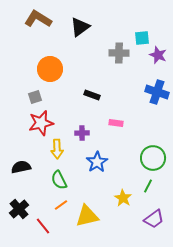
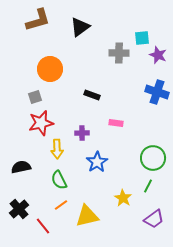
brown L-shape: moved 1 px down; rotated 132 degrees clockwise
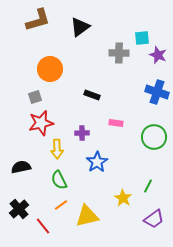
green circle: moved 1 px right, 21 px up
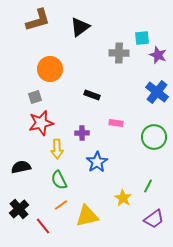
blue cross: rotated 20 degrees clockwise
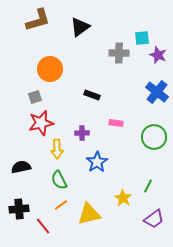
black cross: rotated 36 degrees clockwise
yellow triangle: moved 2 px right, 2 px up
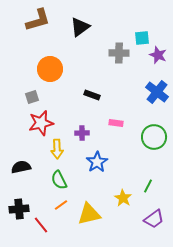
gray square: moved 3 px left
red line: moved 2 px left, 1 px up
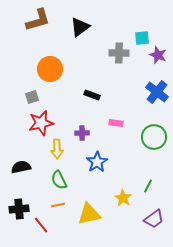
orange line: moved 3 px left; rotated 24 degrees clockwise
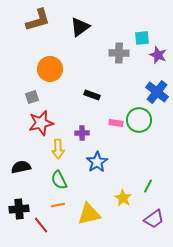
green circle: moved 15 px left, 17 px up
yellow arrow: moved 1 px right
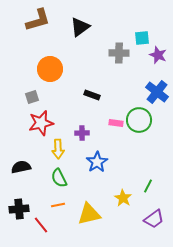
green semicircle: moved 2 px up
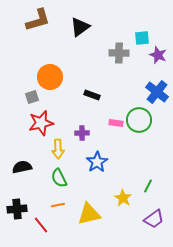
orange circle: moved 8 px down
black semicircle: moved 1 px right
black cross: moved 2 px left
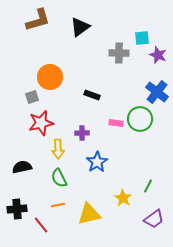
green circle: moved 1 px right, 1 px up
